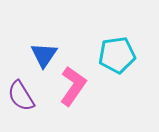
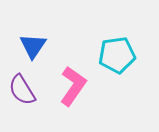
blue triangle: moved 11 px left, 9 px up
purple semicircle: moved 1 px right, 6 px up
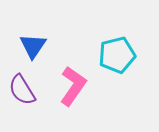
cyan pentagon: rotated 6 degrees counterclockwise
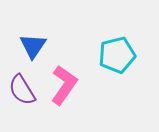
pink L-shape: moved 9 px left, 1 px up
